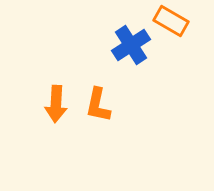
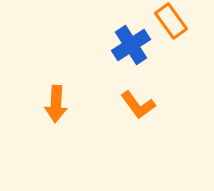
orange rectangle: rotated 24 degrees clockwise
orange L-shape: moved 40 px right; rotated 48 degrees counterclockwise
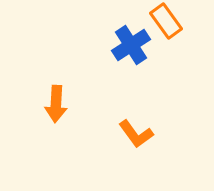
orange rectangle: moved 5 px left
orange L-shape: moved 2 px left, 29 px down
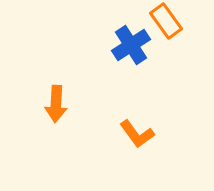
orange L-shape: moved 1 px right
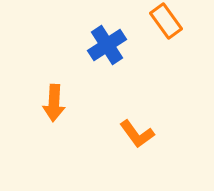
blue cross: moved 24 px left
orange arrow: moved 2 px left, 1 px up
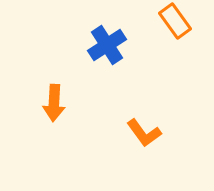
orange rectangle: moved 9 px right
orange L-shape: moved 7 px right, 1 px up
